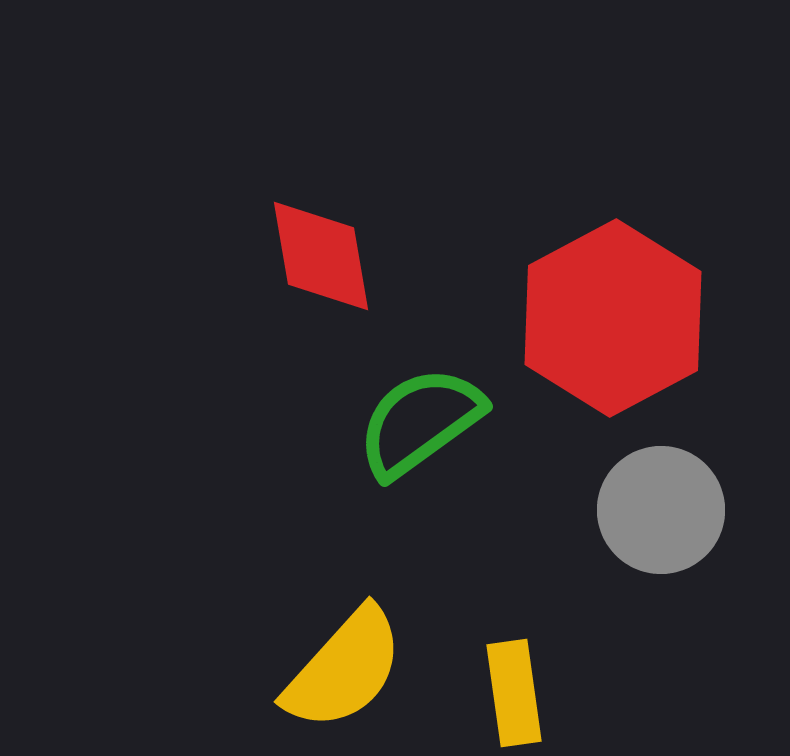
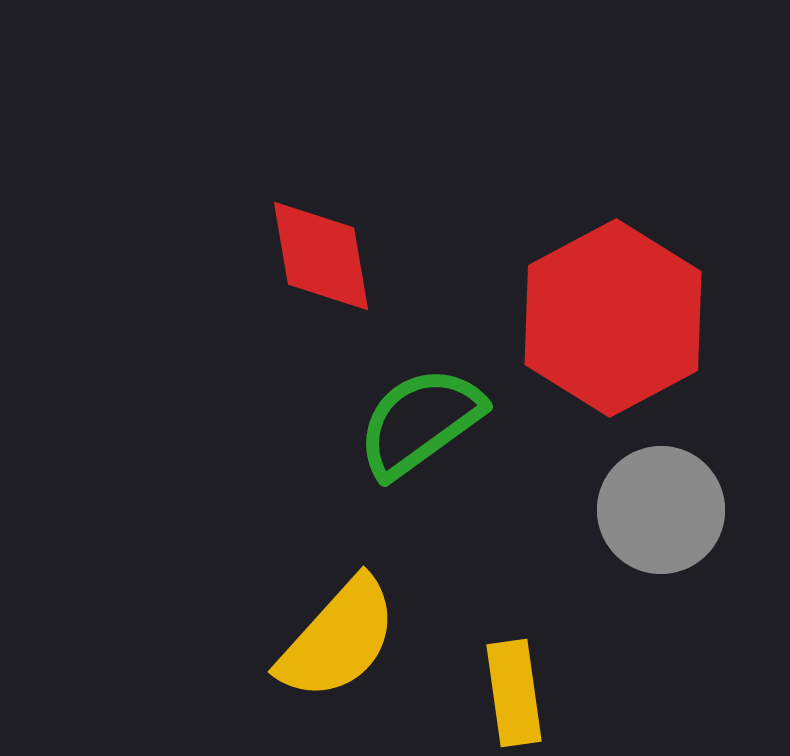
yellow semicircle: moved 6 px left, 30 px up
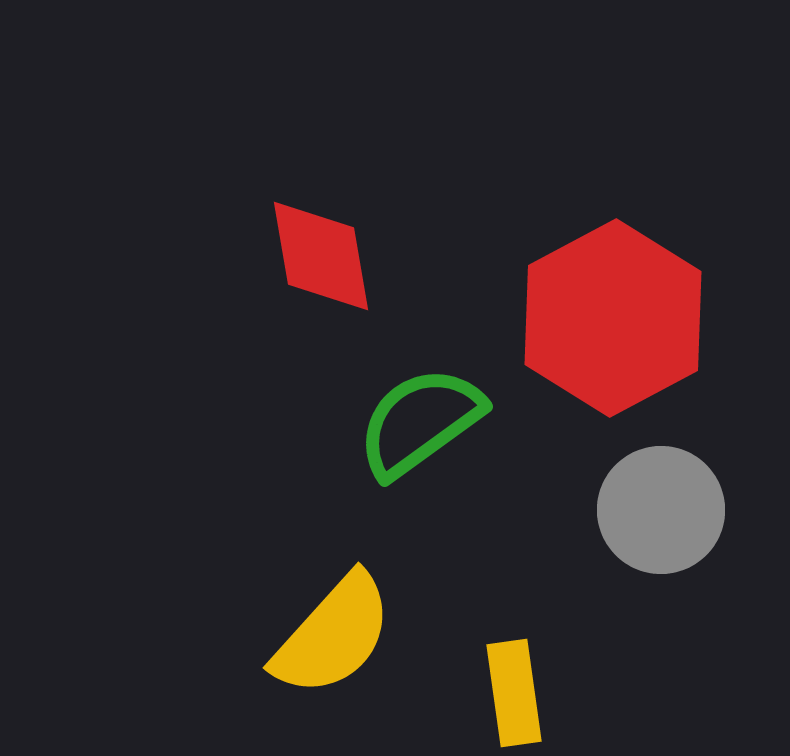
yellow semicircle: moved 5 px left, 4 px up
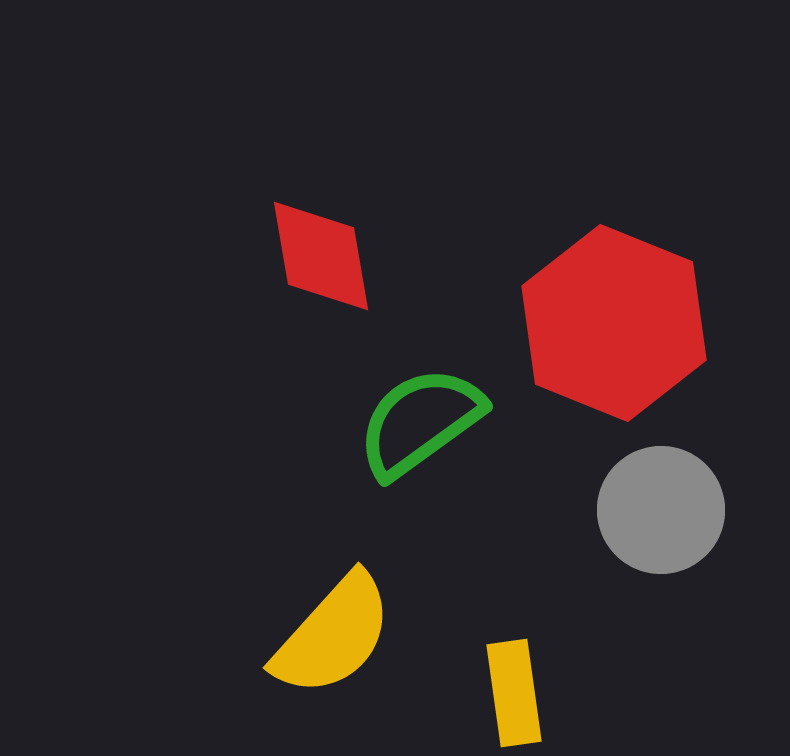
red hexagon: moved 1 px right, 5 px down; rotated 10 degrees counterclockwise
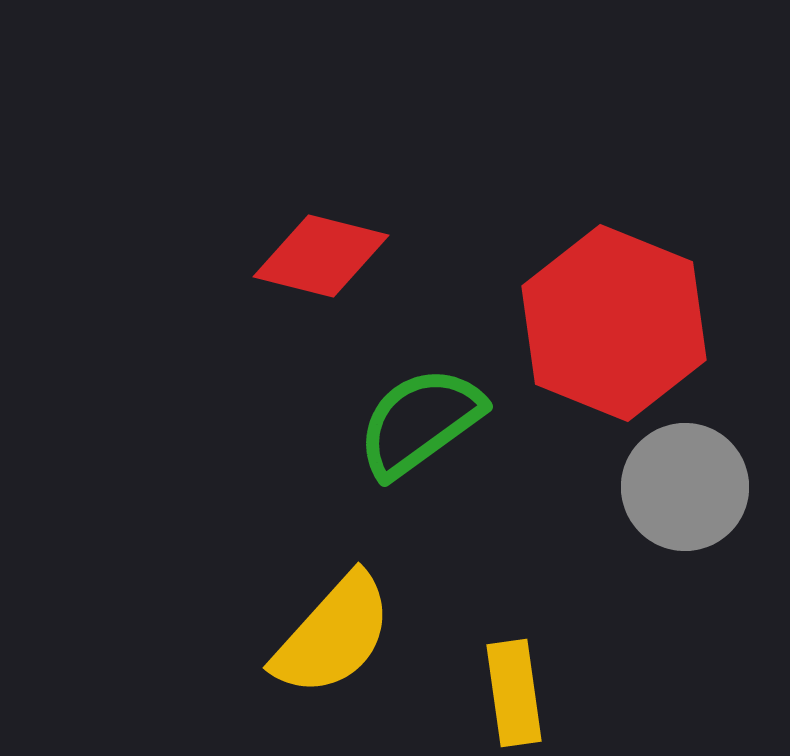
red diamond: rotated 66 degrees counterclockwise
gray circle: moved 24 px right, 23 px up
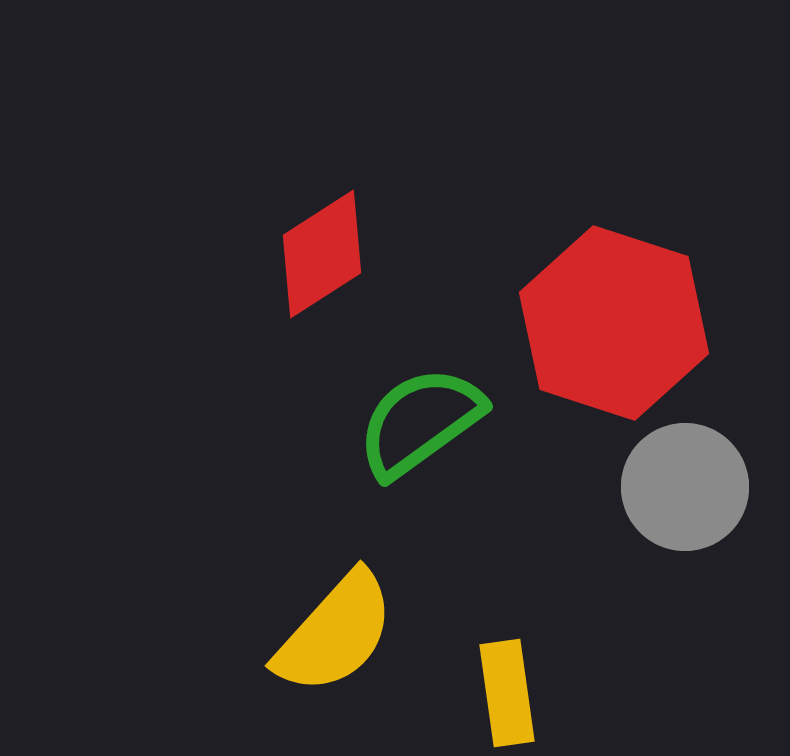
red diamond: moved 1 px right, 2 px up; rotated 47 degrees counterclockwise
red hexagon: rotated 4 degrees counterclockwise
yellow semicircle: moved 2 px right, 2 px up
yellow rectangle: moved 7 px left
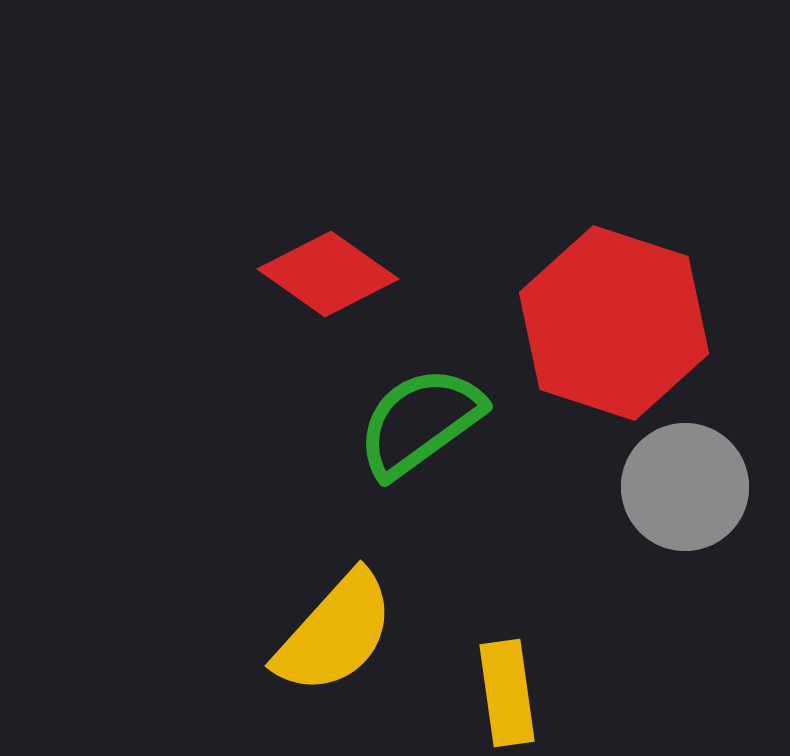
red diamond: moved 6 px right, 20 px down; rotated 68 degrees clockwise
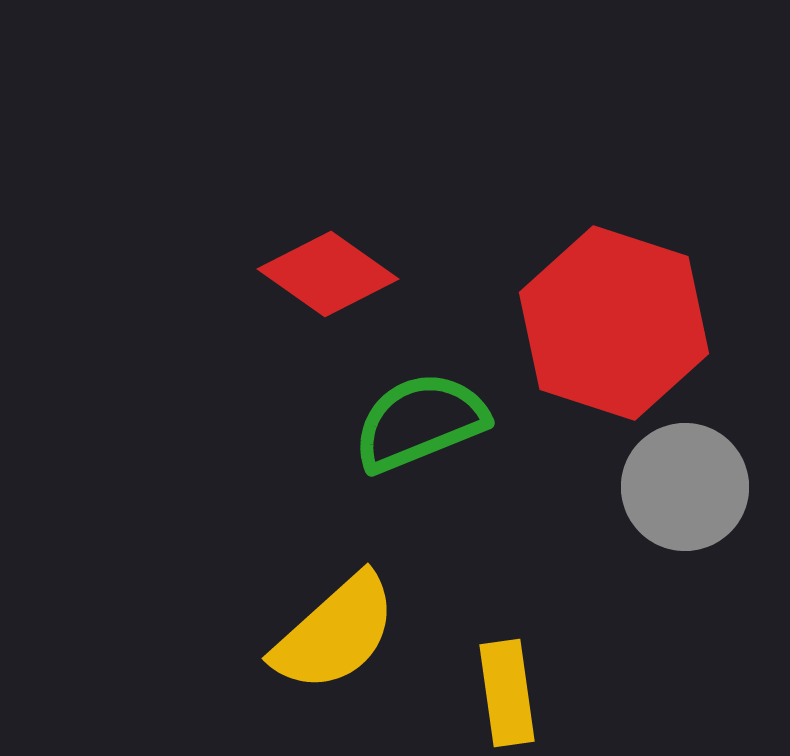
green semicircle: rotated 14 degrees clockwise
yellow semicircle: rotated 6 degrees clockwise
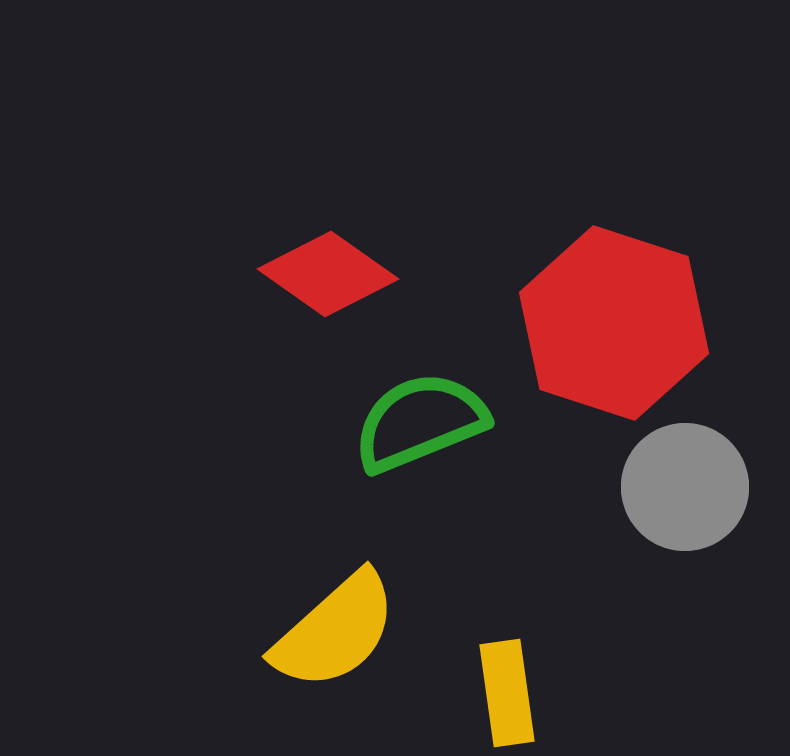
yellow semicircle: moved 2 px up
